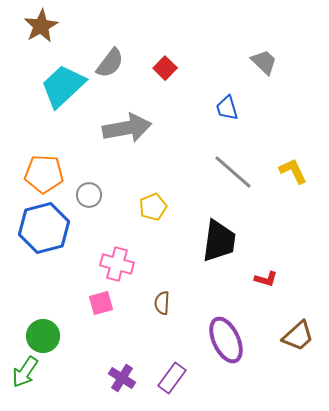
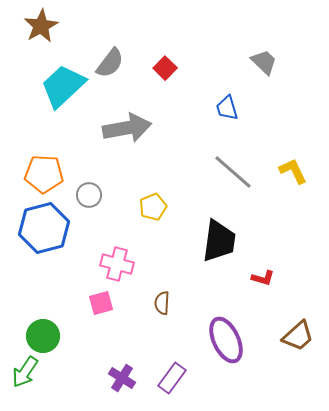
red L-shape: moved 3 px left, 1 px up
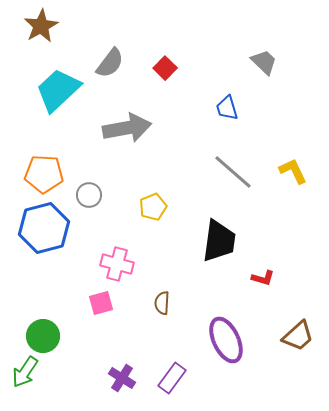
cyan trapezoid: moved 5 px left, 4 px down
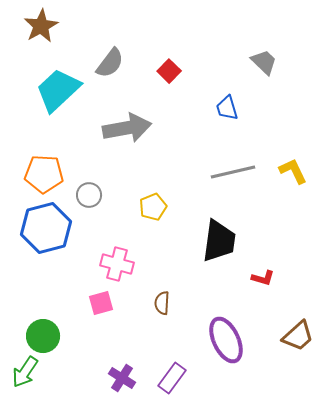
red square: moved 4 px right, 3 px down
gray line: rotated 54 degrees counterclockwise
blue hexagon: moved 2 px right
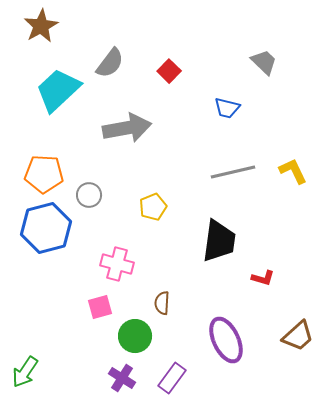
blue trapezoid: rotated 60 degrees counterclockwise
pink square: moved 1 px left, 4 px down
green circle: moved 92 px right
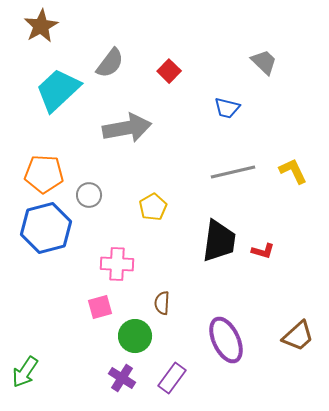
yellow pentagon: rotated 8 degrees counterclockwise
pink cross: rotated 12 degrees counterclockwise
red L-shape: moved 27 px up
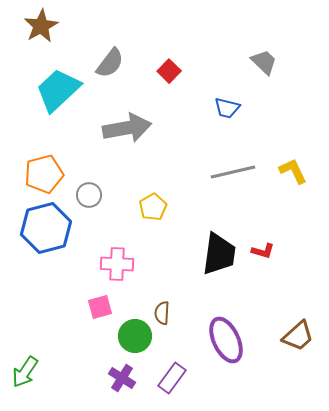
orange pentagon: rotated 18 degrees counterclockwise
black trapezoid: moved 13 px down
brown semicircle: moved 10 px down
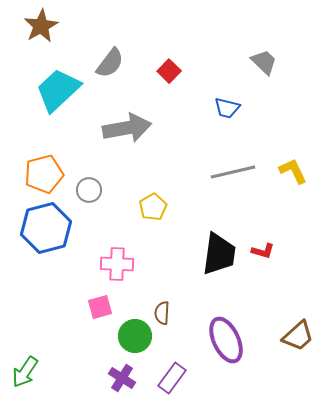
gray circle: moved 5 px up
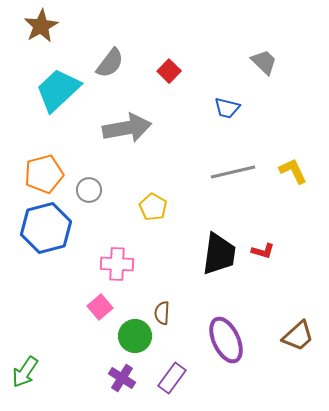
yellow pentagon: rotated 12 degrees counterclockwise
pink square: rotated 25 degrees counterclockwise
